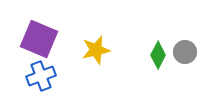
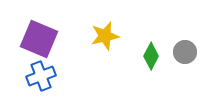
yellow star: moved 9 px right, 14 px up
green diamond: moved 7 px left, 1 px down
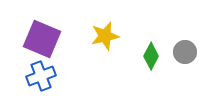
purple square: moved 3 px right
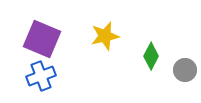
gray circle: moved 18 px down
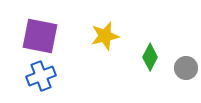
purple square: moved 2 px left, 3 px up; rotated 12 degrees counterclockwise
green diamond: moved 1 px left, 1 px down
gray circle: moved 1 px right, 2 px up
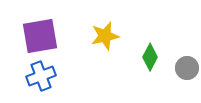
purple square: rotated 21 degrees counterclockwise
gray circle: moved 1 px right
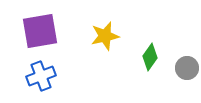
purple square: moved 5 px up
green diamond: rotated 8 degrees clockwise
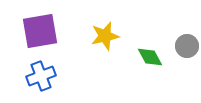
green diamond: rotated 64 degrees counterclockwise
gray circle: moved 22 px up
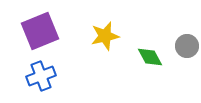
purple square: rotated 12 degrees counterclockwise
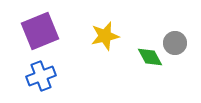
gray circle: moved 12 px left, 3 px up
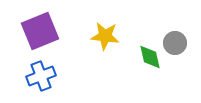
yellow star: rotated 20 degrees clockwise
green diamond: rotated 16 degrees clockwise
